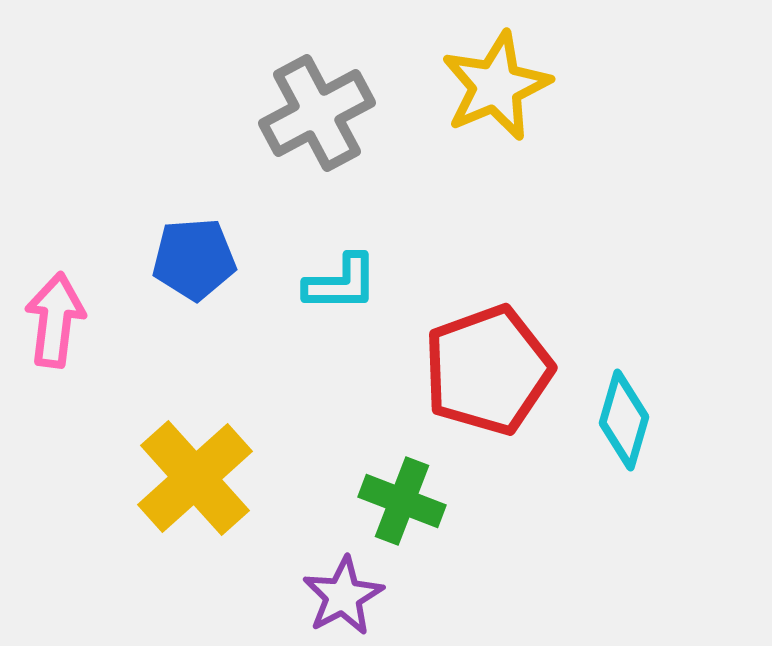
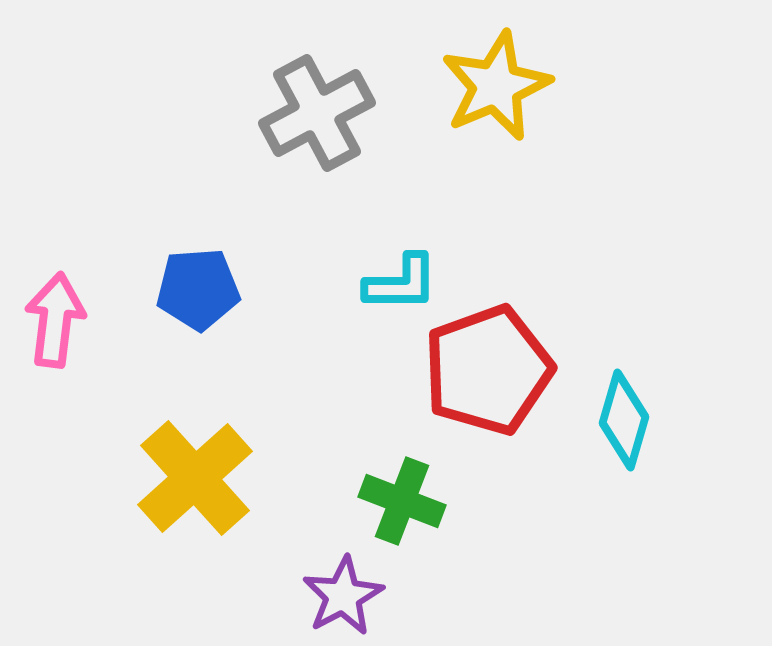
blue pentagon: moved 4 px right, 30 px down
cyan L-shape: moved 60 px right
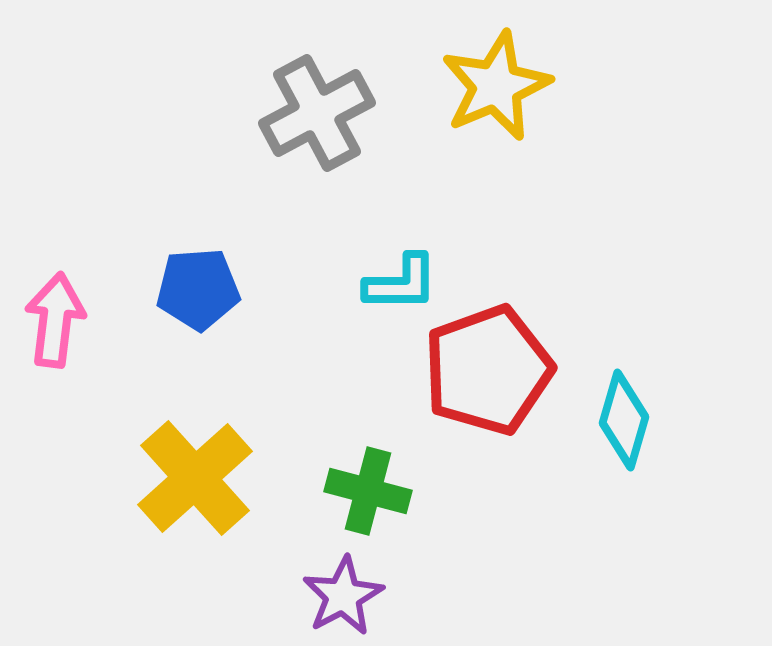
green cross: moved 34 px left, 10 px up; rotated 6 degrees counterclockwise
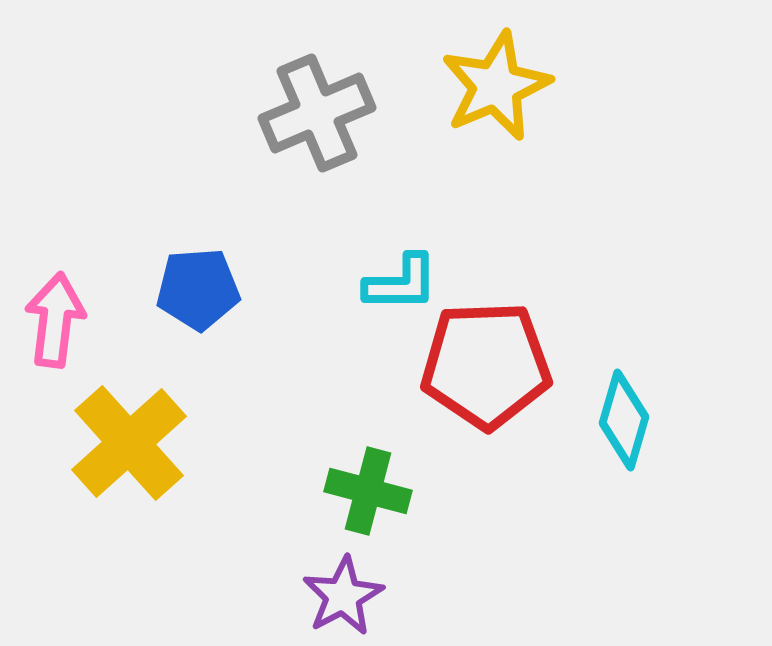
gray cross: rotated 5 degrees clockwise
red pentagon: moved 2 px left, 5 px up; rotated 18 degrees clockwise
yellow cross: moved 66 px left, 35 px up
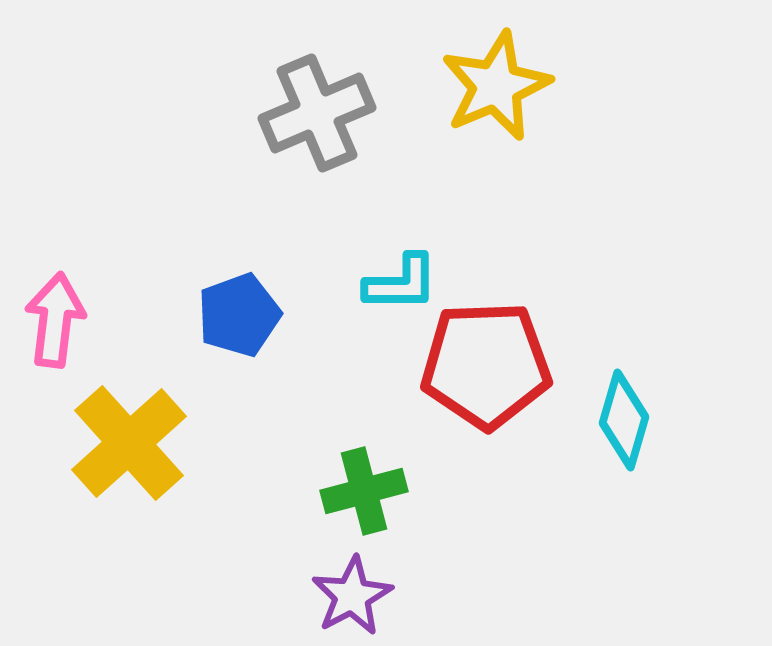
blue pentagon: moved 41 px right, 26 px down; rotated 16 degrees counterclockwise
green cross: moved 4 px left; rotated 30 degrees counterclockwise
purple star: moved 9 px right
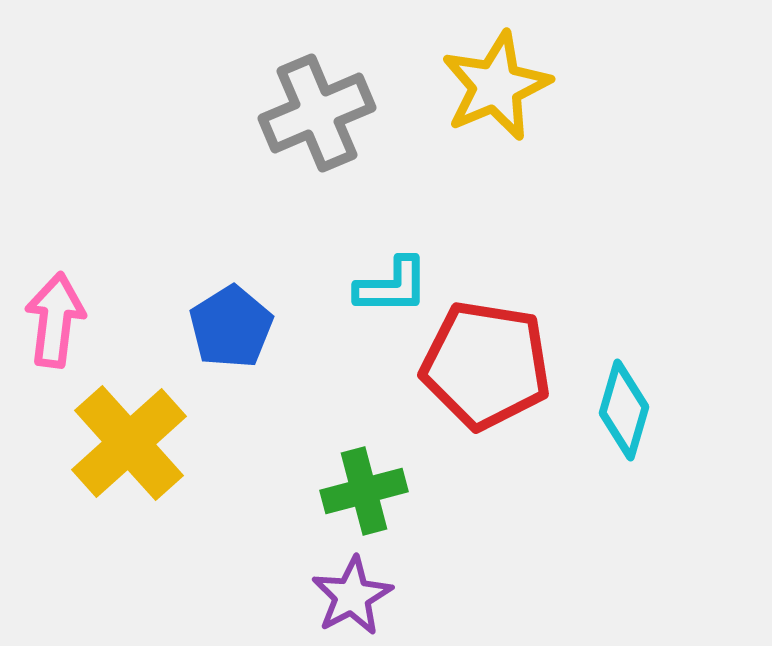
cyan L-shape: moved 9 px left, 3 px down
blue pentagon: moved 8 px left, 12 px down; rotated 12 degrees counterclockwise
red pentagon: rotated 11 degrees clockwise
cyan diamond: moved 10 px up
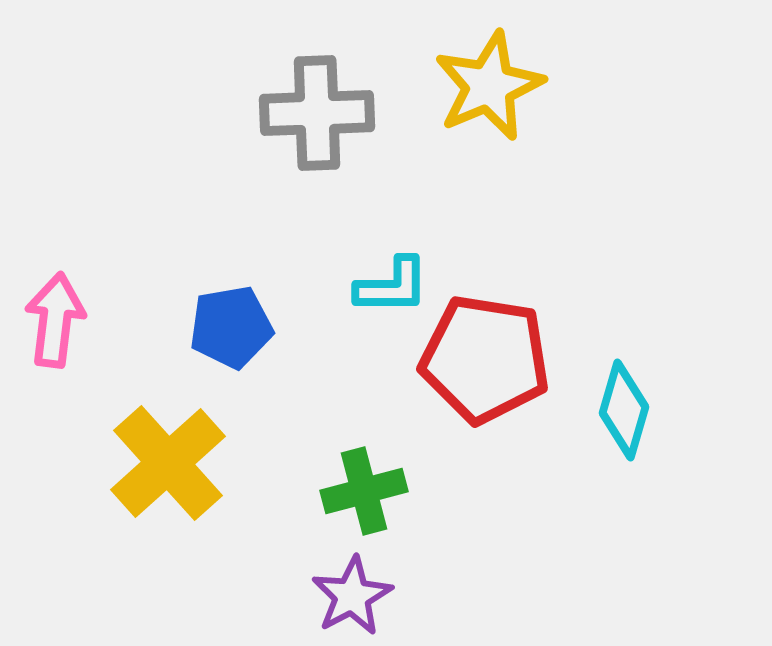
yellow star: moved 7 px left
gray cross: rotated 21 degrees clockwise
blue pentagon: rotated 22 degrees clockwise
red pentagon: moved 1 px left, 6 px up
yellow cross: moved 39 px right, 20 px down
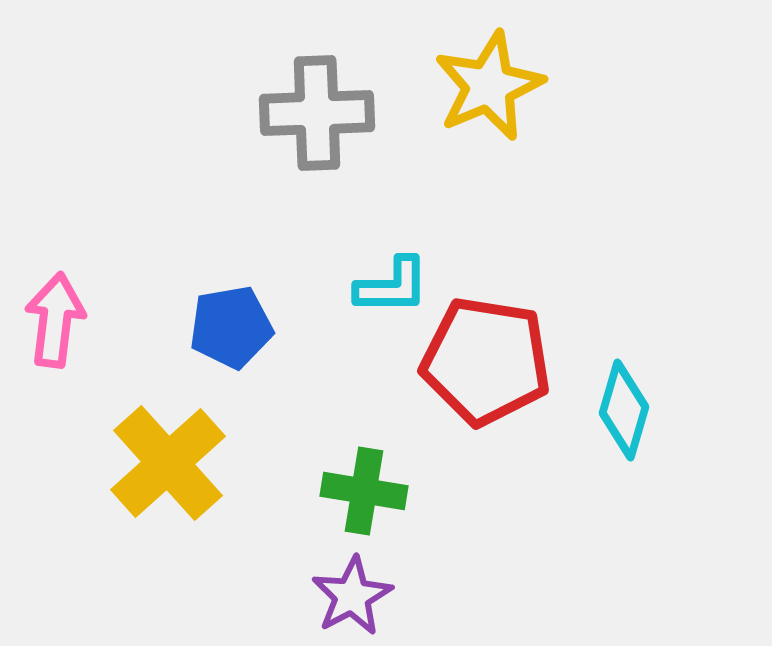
red pentagon: moved 1 px right, 2 px down
green cross: rotated 24 degrees clockwise
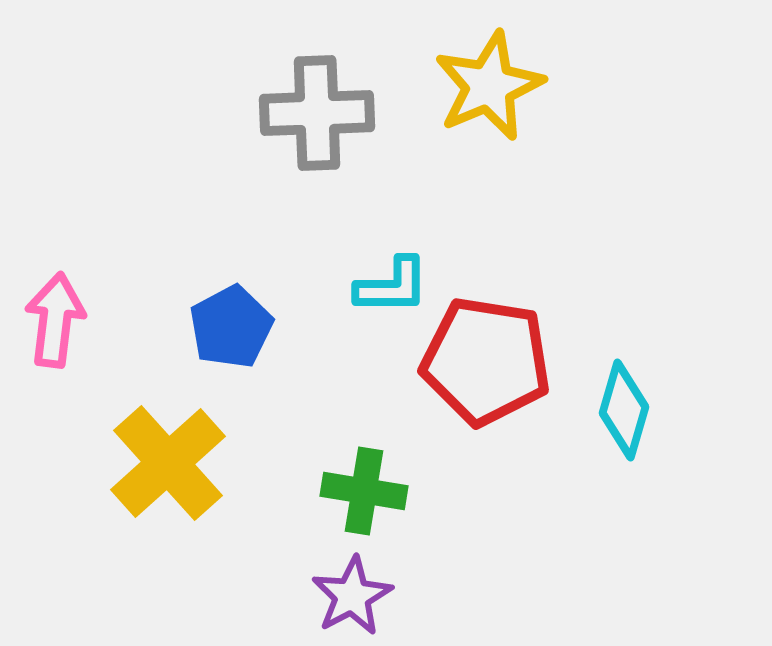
blue pentagon: rotated 18 degrees counterclockwise
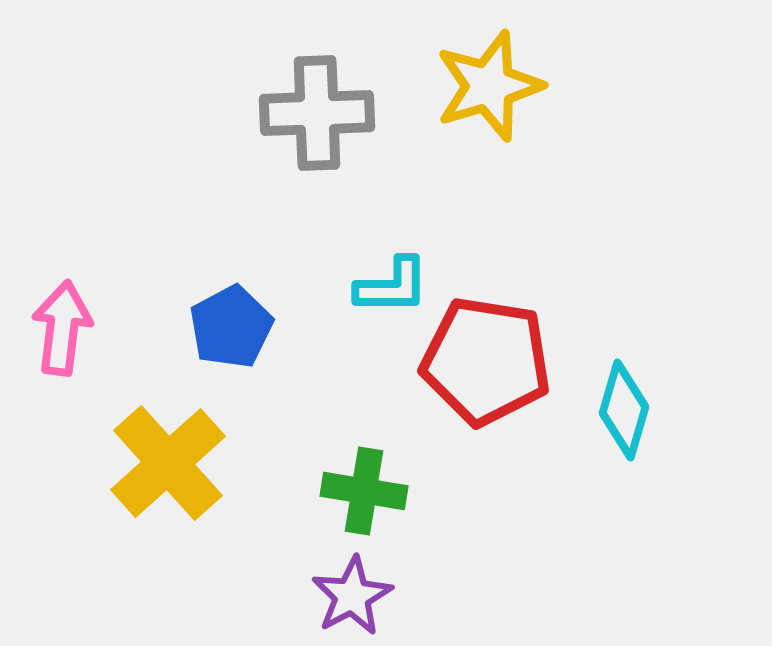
yellow star: rotated 6 degrees clockwise
pink arrow: moved 7 px right, 8 px down
